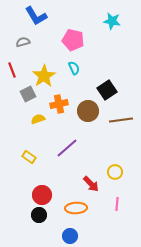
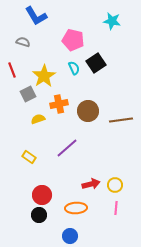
gray semicircle: rotated 32 degrees clockwise
black square: moved 11 px left, 27 px up
yellow circle: moved 13 px down
red arrow: rotated 60 degrees counterclockwise
pink line: moved 1 px left, 4 px down
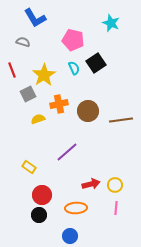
blue L-shape: moved 1 px left, 2 px down
cyan star: moved 1 px left, 2 px down; rotated 12 degrees clockwise
yellow star: moved 1 px up
purple line: moved 4 px down
yellow rectangle: moved 10 px down
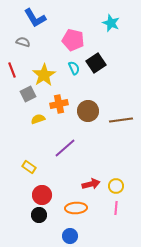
purple line: moved 2 px left, 4 px up
yellow circle: moved 1 px right, 1 px down
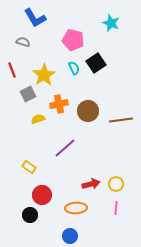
yellow circle: moved 2 px up
black circle: moved 9 px left
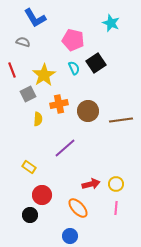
yellow semicircle: rotated 112 degrees clockwise
orange ellipse: moved 2 px right; rotated 50 degrees clockwise
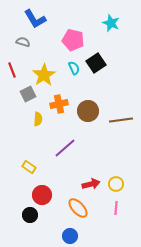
blue L-shape: moved 1 px down
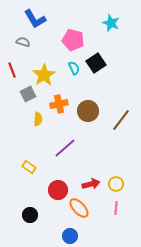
brown line: rotated 45 degrees counterclockwise
red circle: moved 16 px right, 5 px up
orange ellipse: moved 1 px right
